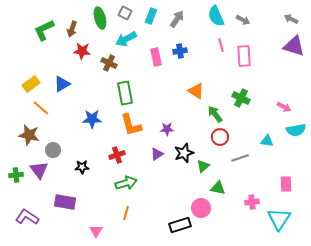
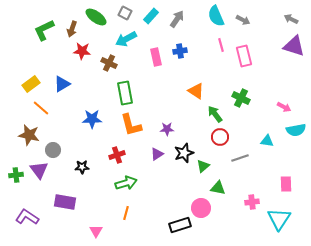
cyan rectangle at (151, 16): rotated 21 degrees clockwise
green ellipse at (100, 18): moved 4 px left, 1 px up; rotated 40 degrees counterclockwise
pink rectangle at (244, 56): rotated 10 degrees counterclockwise
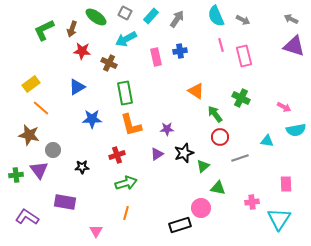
blue triangle at (62, 84): moved 15 px right, 3 px down
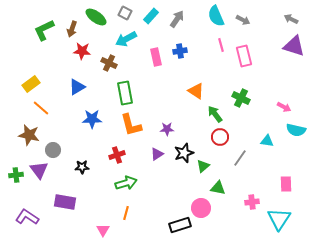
cyan semicircle at (296, 130): rotated 24 degrees clockwise
gray line at (240, 158): rotated 36 degrees counterclockwise
pink triangle at (96, 231): moved 7 px right, 1 px up
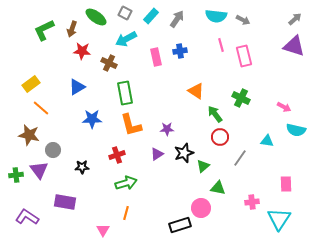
cyan semicircle at (216, 16): rotated 60 degrees counterclockwise
gray arrow at (291, 19): moved 4 px right; rotated 112 degrees clockwise
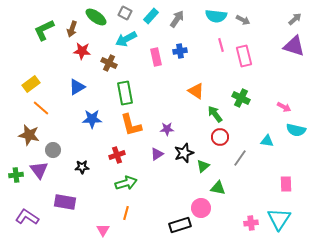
pink cross at (252, 202): moved 1 px left, 21 px down
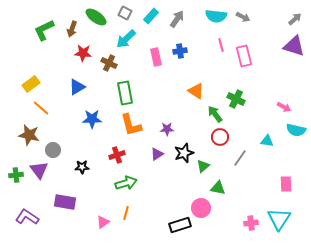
gray arrow at (243, 20): moved 3 px up
cyan arrow at (126, 39): rotated 15 degrees counterclockwise
red star at (82, 51): moved 1 px right, 2 px down
green cross at (241, 98): moved 5 px left, 1 px down
pink triangle at (103, 230): moved 8 px up; rotated 24 degrees clockwise
